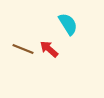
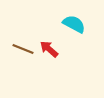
cyan semicircle: moved 6 px right; rotated 30 degrees counterclockwise
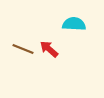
cyan semicircle: rotated 25 degrees counterclockwise
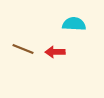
red arrow: moved 6 px right, 3 px down; rotated 42 degrees counterclockwise
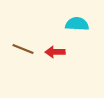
cyan semicircle: moved 3 px right
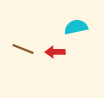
cyan semicircle: moved 1 px left, 3 px down; rotated 15 degrees counterclockwise
